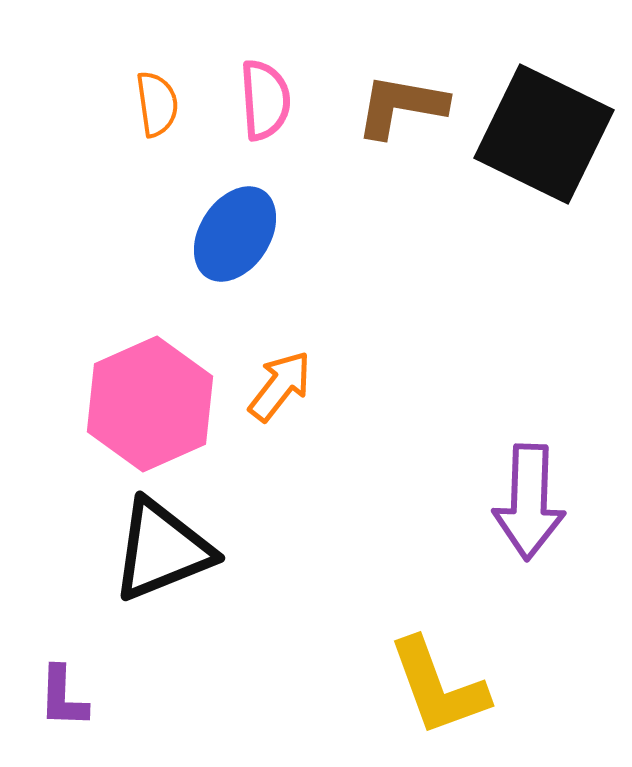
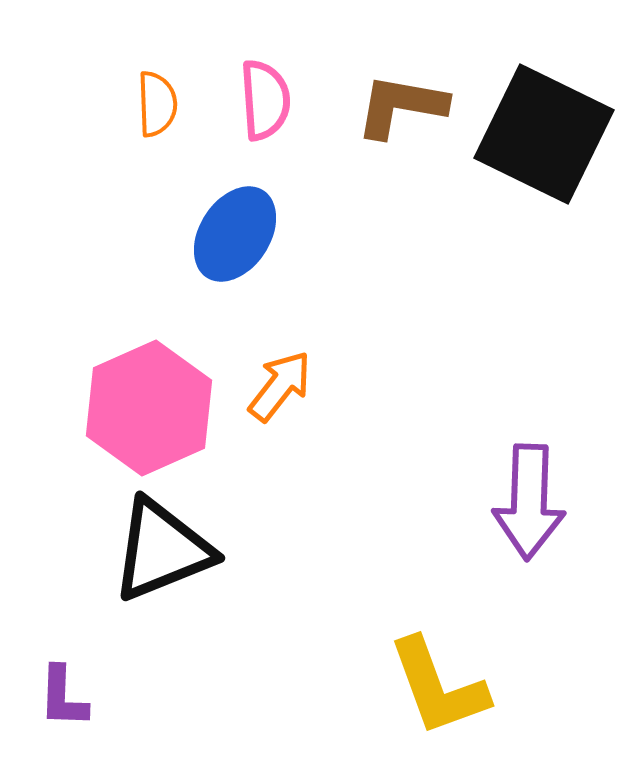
orange semicircle: rotated 6 degrees clockwise
pink hexagon: moved 1 px left, 4 px down
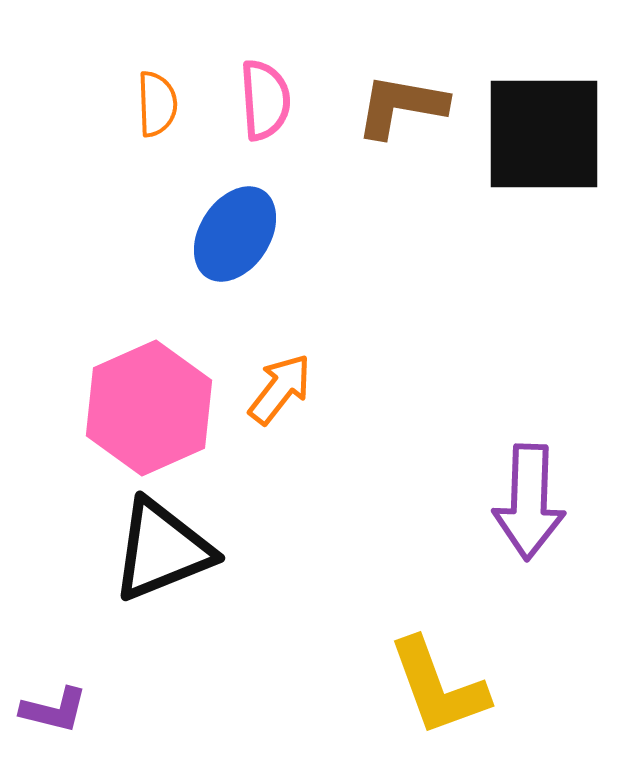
black square: rotated 26 degrees counterclockwise
orange arrow: moved 3 px down
purple L-shape: moved 9 px left, 13 px down; rotated 78 degrees counterclockwise
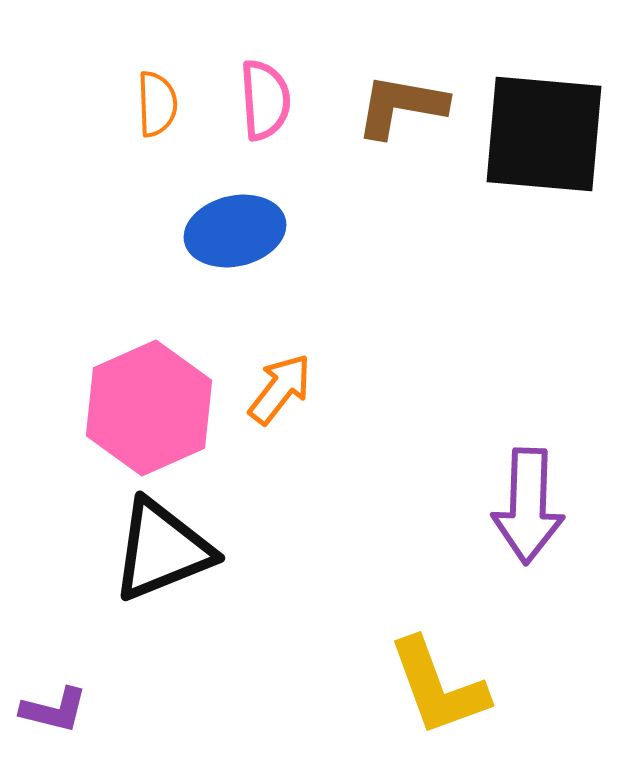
black square: rotated 5 degrees clockwise
blue ellipse: moved 3 px up; rotated 44 degrees clockwise
purple arrow: moved 1 px left, 4 px down
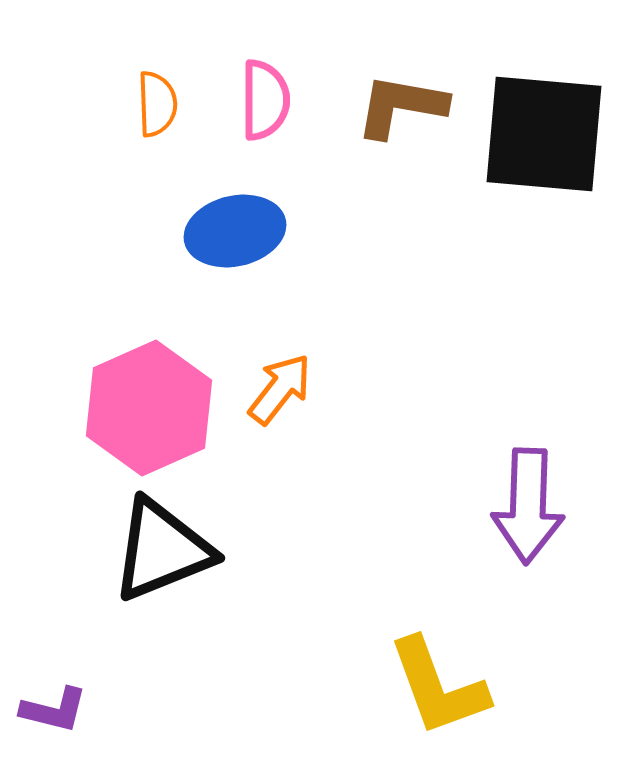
pink semicircle: rotated 4 degrees clockwise
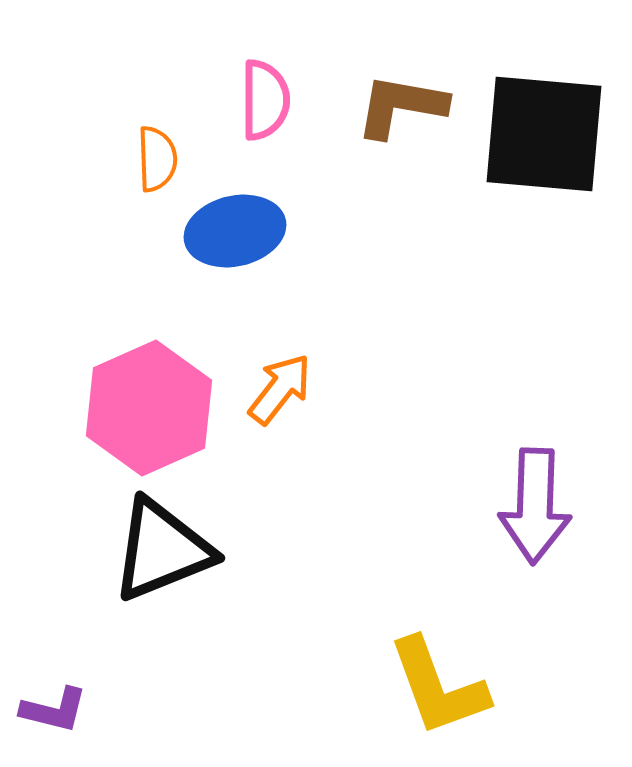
orange semicircle: moved 55 px down
purple arrow: moved 7 px right
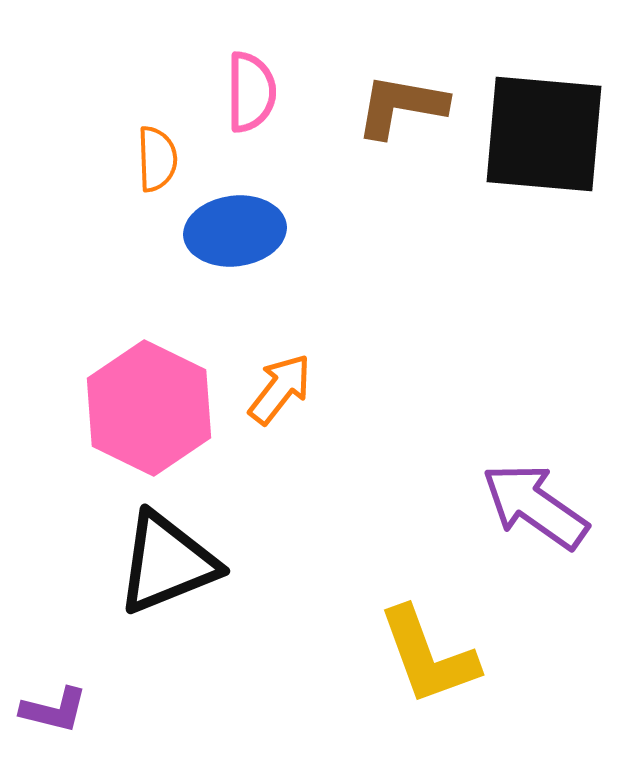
pink semicircle: moved 14 px left, 8 px up
blue ellipse: rotated 6 degrees clockwise
pink hexagon: rotated 10 degrees counterclockwise
purple arrow: rotated 123 degrees clockwise
black triangle: moved 5 px right, 13 px down
yellow L-shape: moved 10 px left, 31 px up
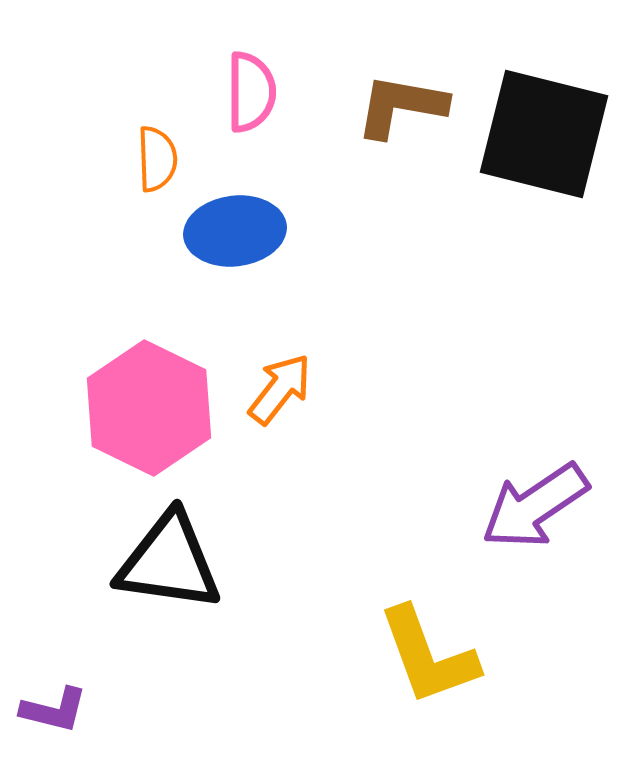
black square: rotated 9 degrees clockwise
purple arrow: rotated 69 degrees counterclockwise
black triangle: moved 2 px right, 1 px up; rotated 30 degrees clockwise
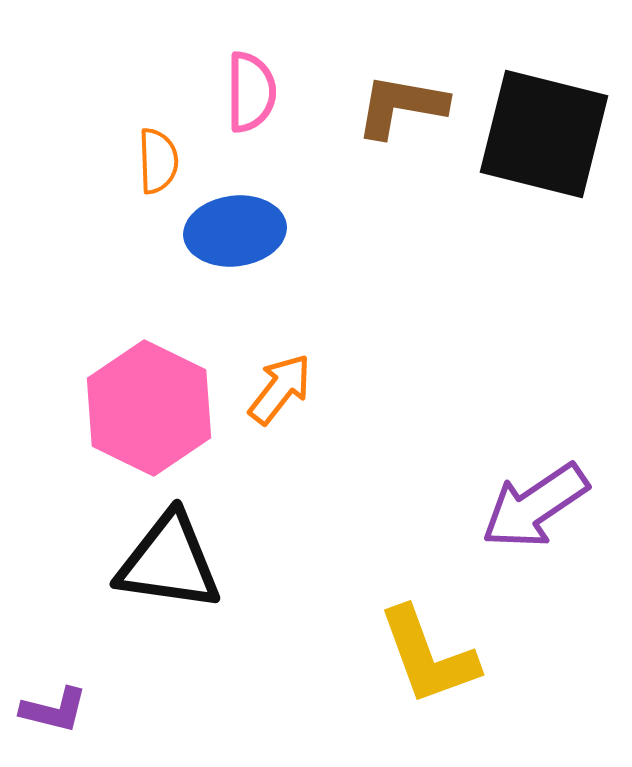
orange semicircle: moved 1 px right, 2 px down
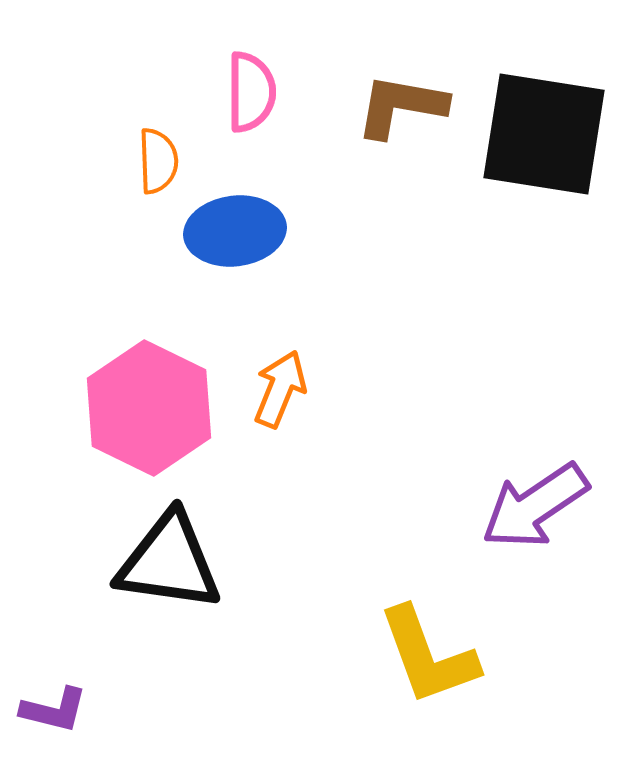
black square: rotated 5 degrees counterclockwise
orange arrow: rotated 16 degrees counterclockwise
